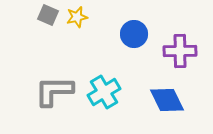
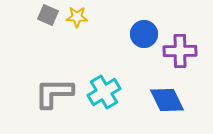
yellow star: rotated 15 degrees clockwise
blue circle: moved 10 px right
gray L-shape: moved 2 px down
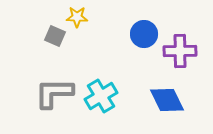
gray square: moved 7 px right, 21 px down
cyan cross: moved 3 px left, 4 px down
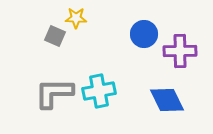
yellow star: moved 1 px left, 1 px down
cyan cross: moved 2 px left, 5 px up; rotated 20 degrees clockwise
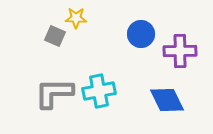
blue circle: moved 3 px left
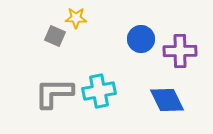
blue circle: moved 5 px down
